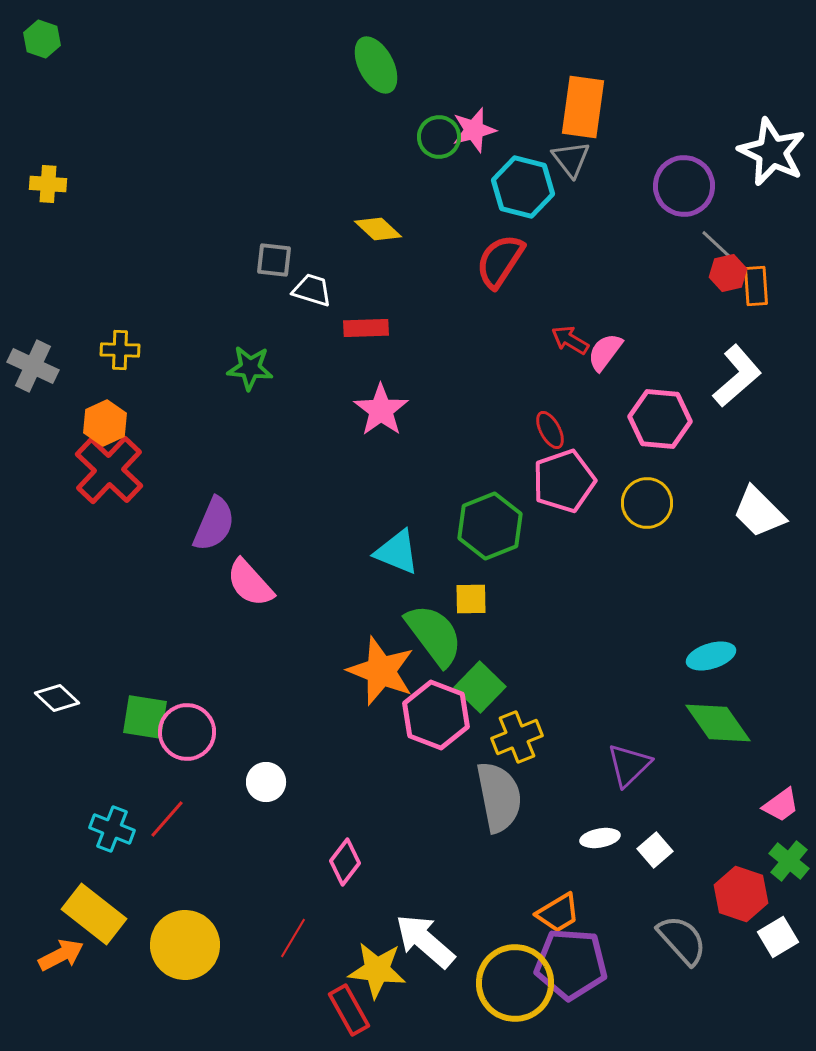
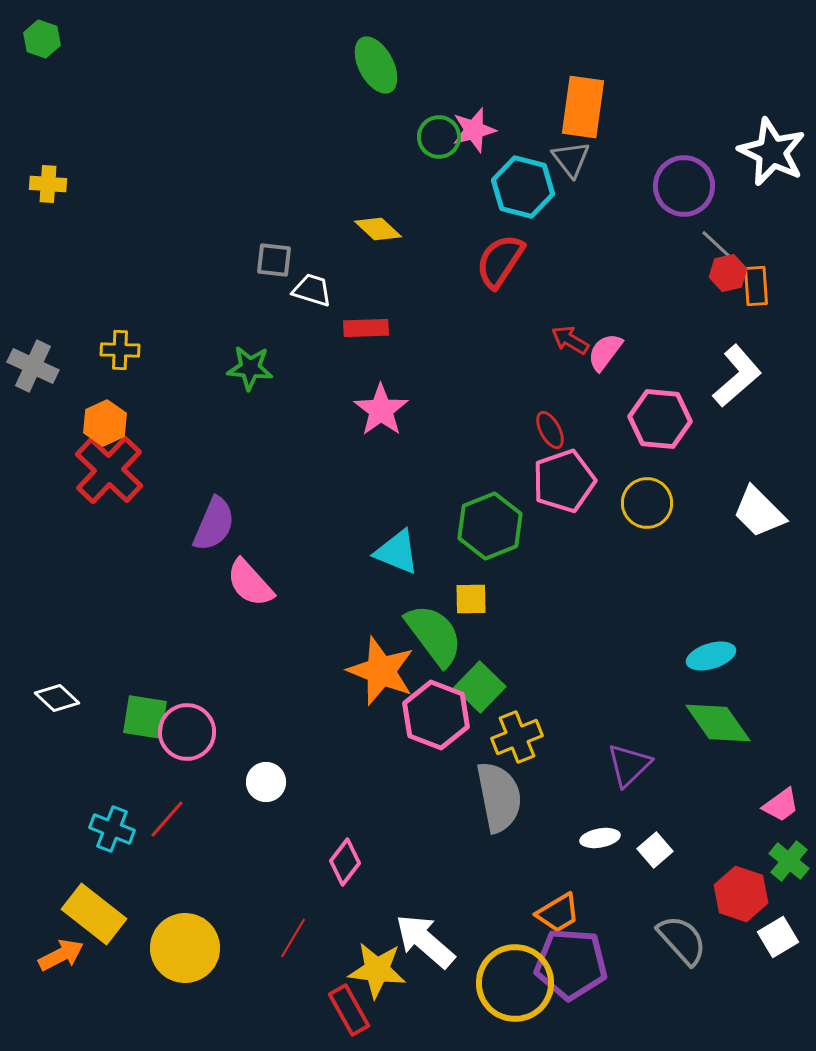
yellow circle at (185, 945): moved 3 px down
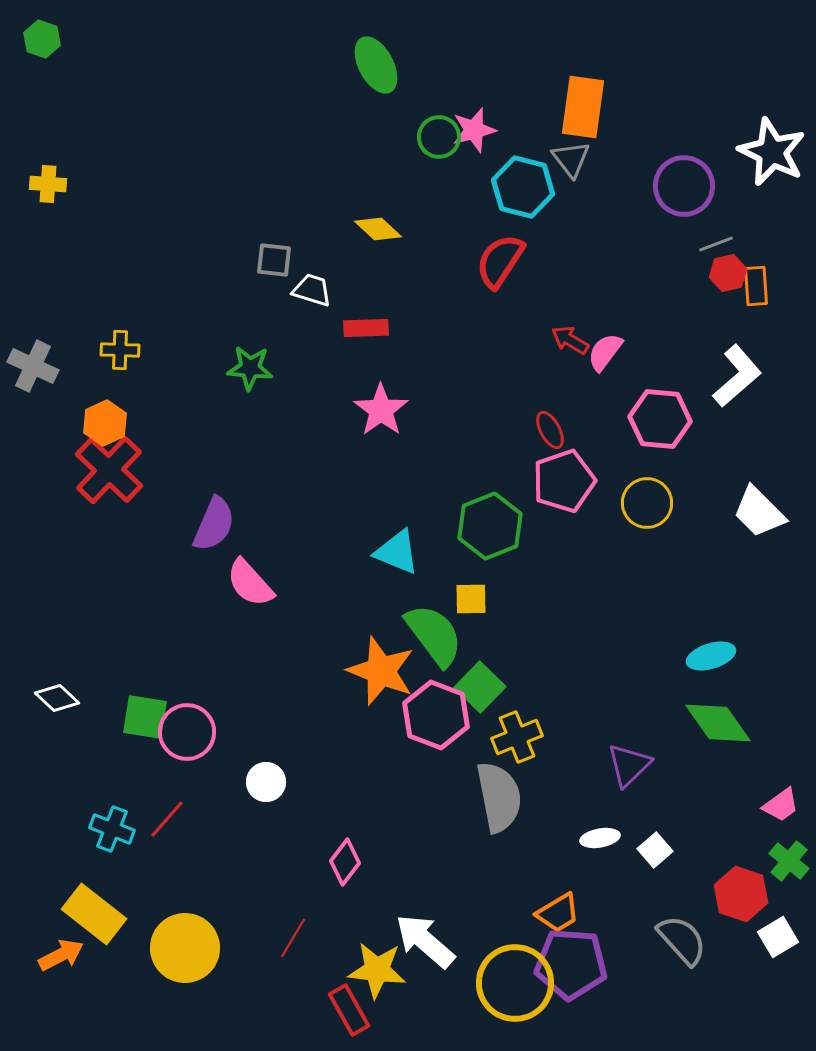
gray line at (716, 244): rotated 64 degrees counterclockwise
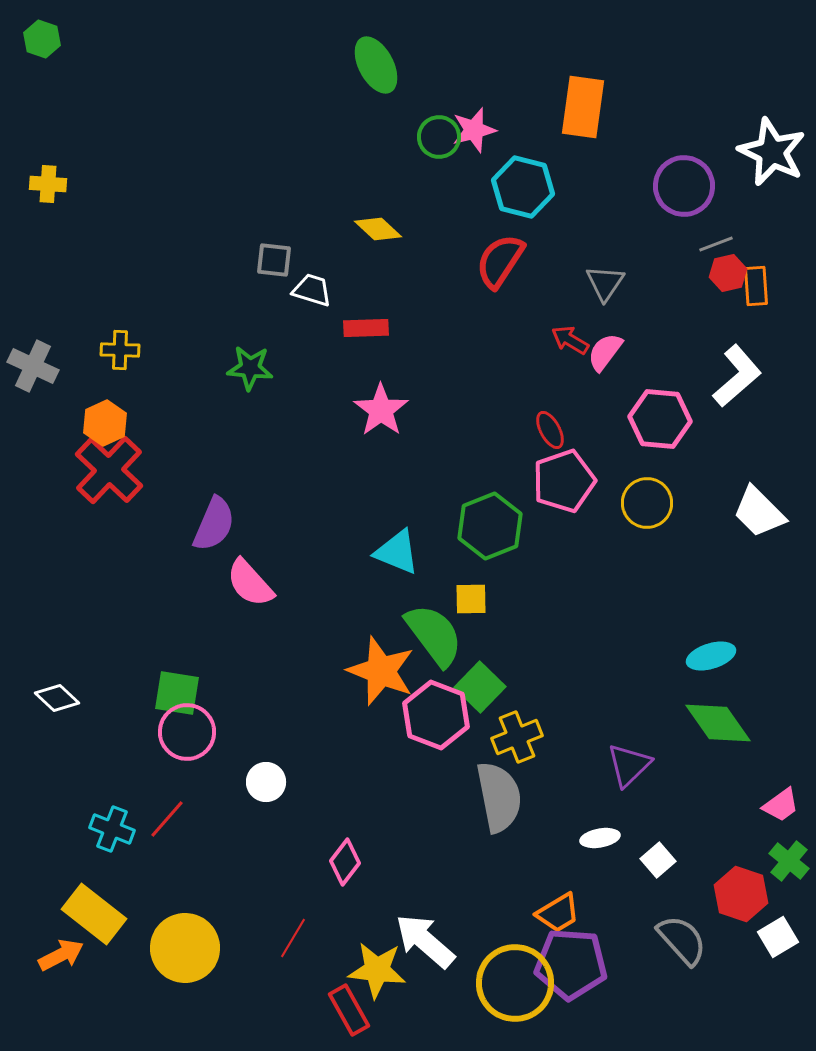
gray triangle at (571, 159): moved 34 px right, 124 px down; rotated 12 degrees clockwise
green square at (145, 717): moved 32 px right, 24 px up
white square at (655, 850): moved 3 px right, 10 px down
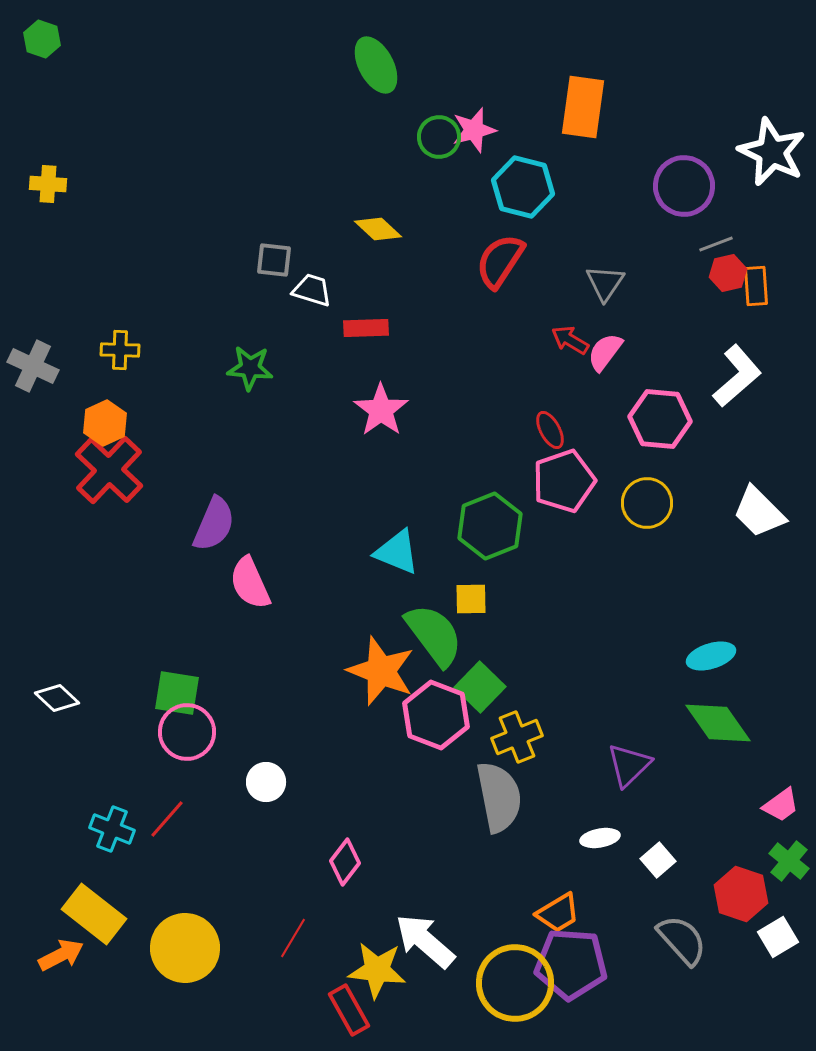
pink semicircle at (250, 583): rotated 18 degrees clockwise
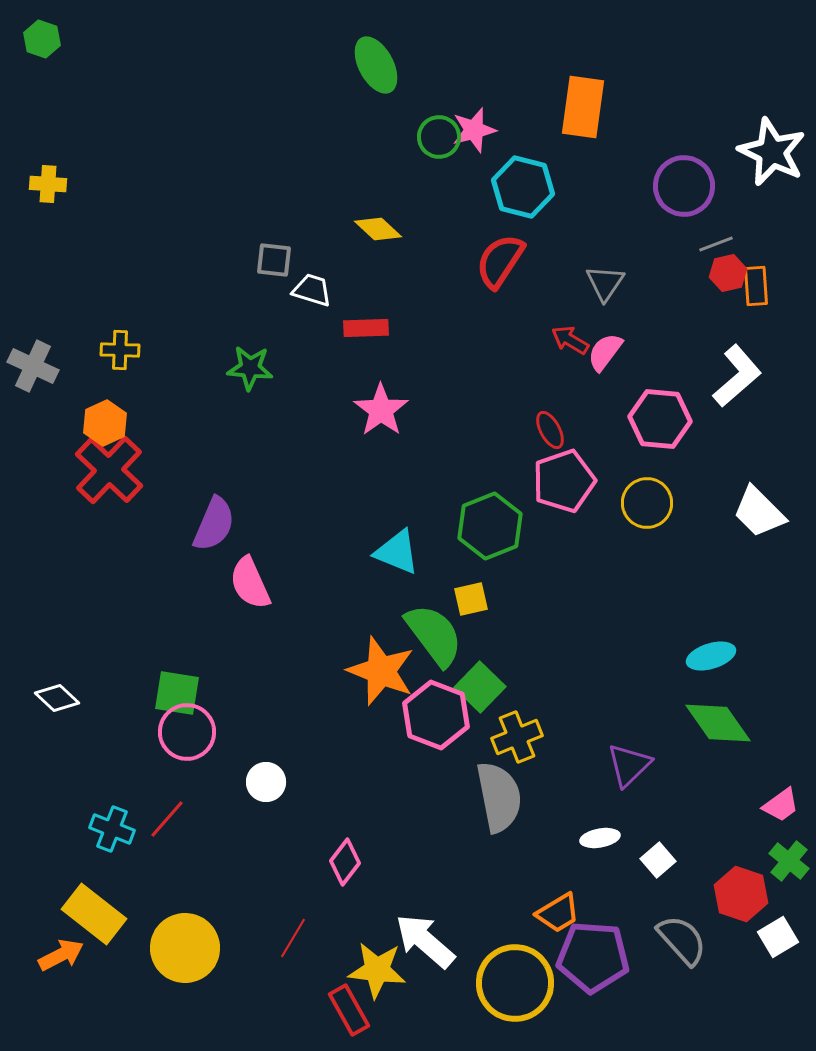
yellow square at (471, 599): rotated 12 degrees counterclockwise
purple pentagon at (571, 964): moved 22 px right, 7 px up
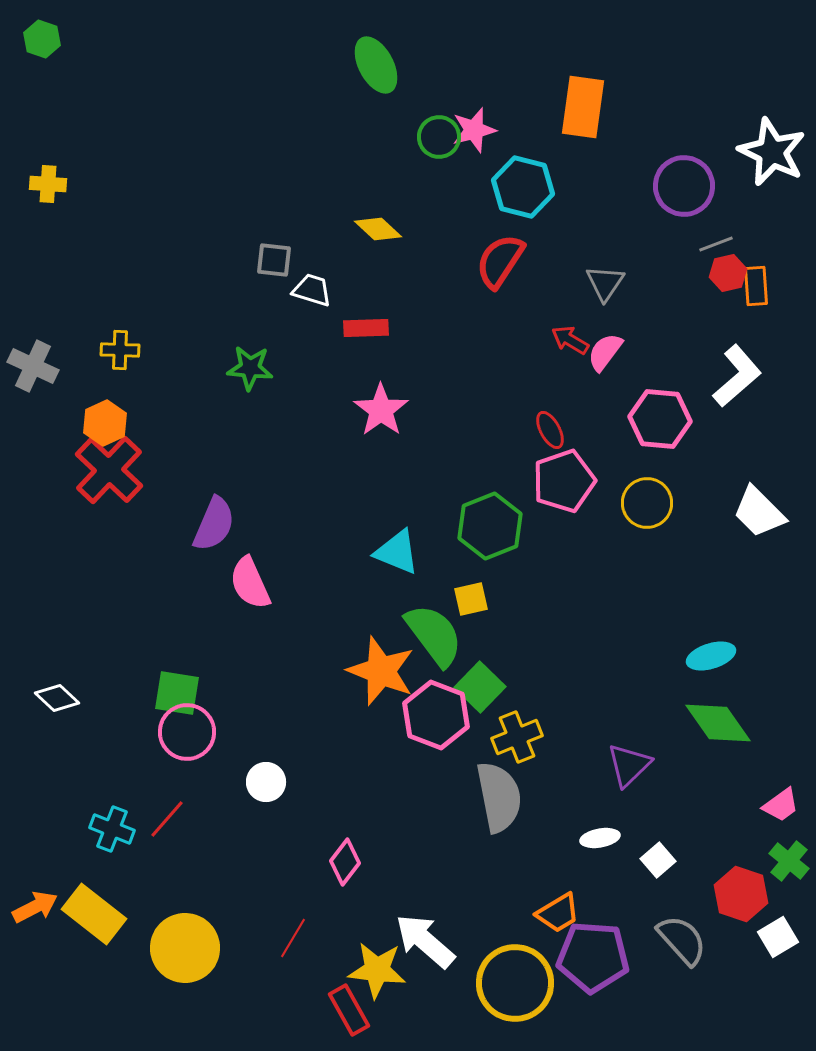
orange arrow at (61, 955): moved 26 px left, 48 px up
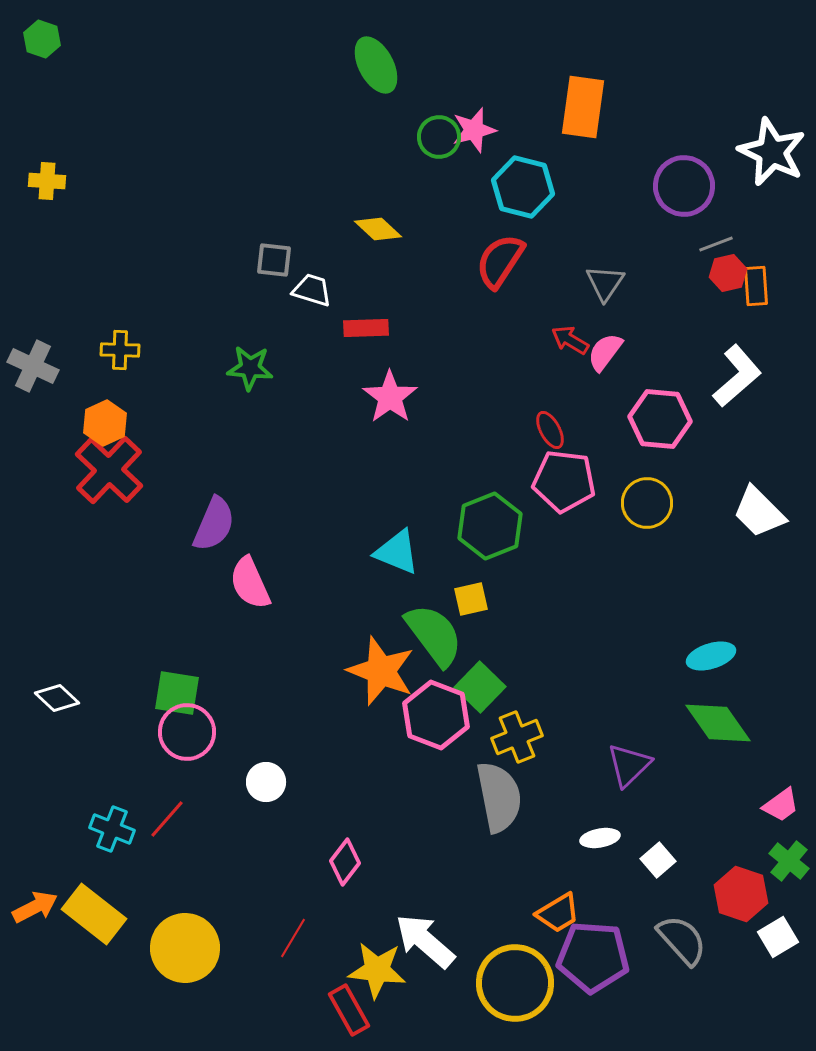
yellow cross at (48, 184): moved 1 px left, 3 px up
pink star at (381, 410): moved 9 px right, 13 px up
pink pentagon at (564, 481): rotated 26 degrees clockwise
